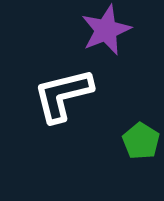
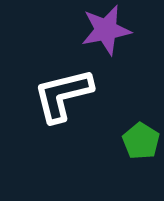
purple star: rotated 12 degrees clockwise
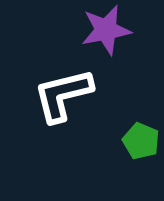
green pentagon: rotated 9 degrees counterclockwise
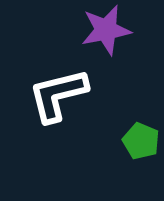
white L-shape: moved 5 px left
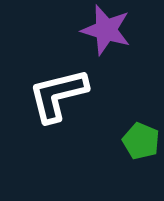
purple star: rotated 27 degrees clockwise
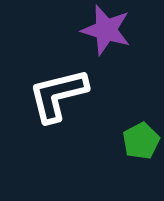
green pentagon: rotated 21 degrees clockwise
